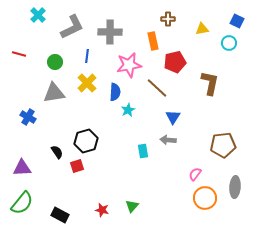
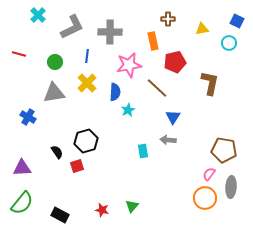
brown pentagon: moved 1 px right, 5 px down; rotated 15 degrees clockwise
pink semicircle: moved 14 px right
gray ellipse: moved 4 px left
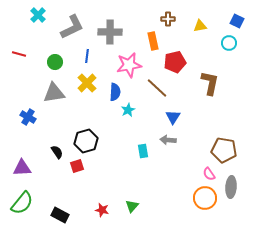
yellow triangle: moved 2 px left, 3 px up
pink semicircle: rotated 72 degrees counterclockwise
